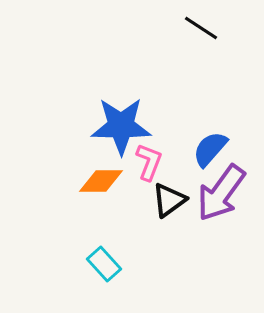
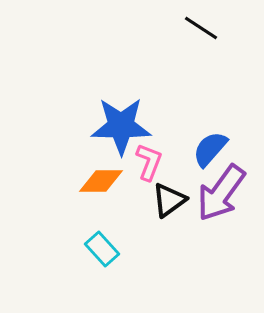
cyan rectangle: moved 2 px left, 15 px up
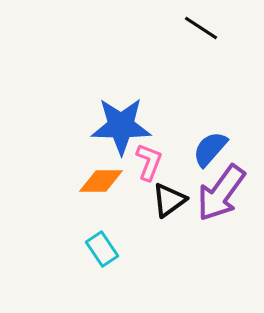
cyan rectangle: rotated 8 degrees clockwise
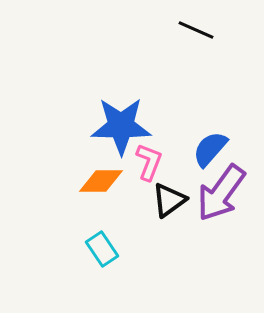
black line: moved 5 px left, 2 px down; rotated 9 degrees counterclockwise
